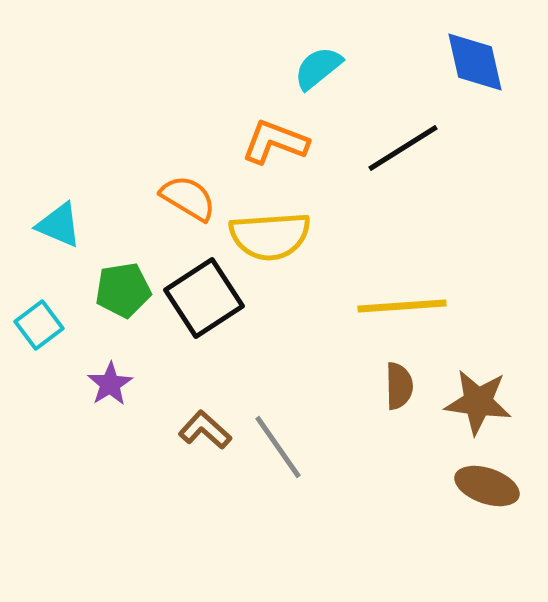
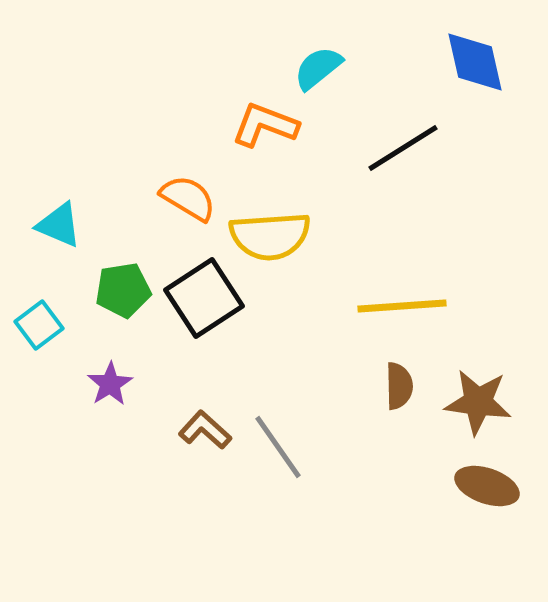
orange L-shape: moved 10 px left, 17 px up
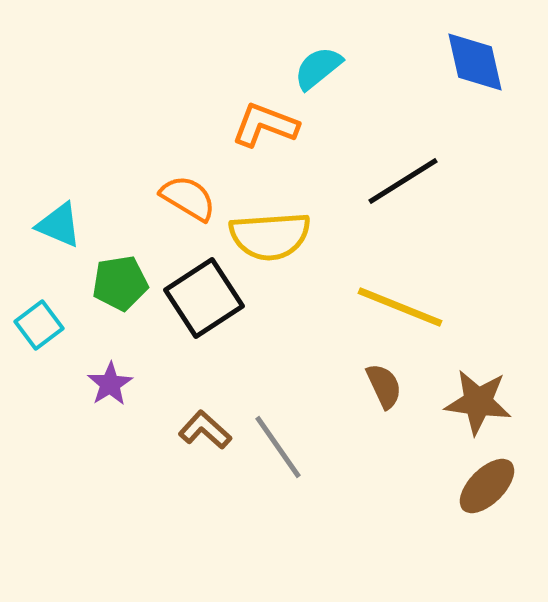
black line: moved 33 px down
green pentagon: moved 3 px left, 7 px up
yellow line: moved 2 px left, 1 px down; rotated 26 degrees clockwise
brown semicircle: moved 15 px left; rotated 24 degrees counterclockwise
brown ellipse: rotated 64 degrees counterclockwise
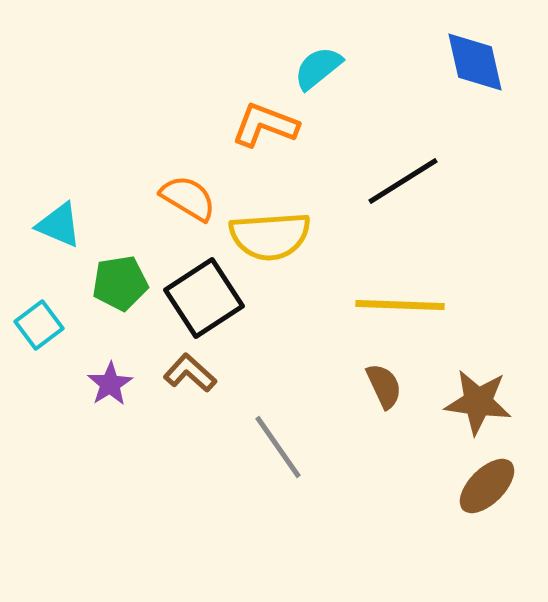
yellow line: moved 2 px up; rotated 20 degrees counterclockwise
brown L-shape: moved 15 px left, 57 px up
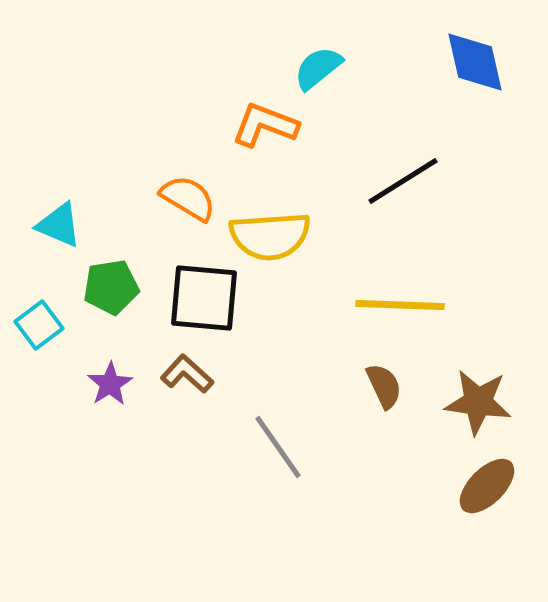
green pentagon: moved 9 px left, 4 px down
black square: rotated 38 degrees clockwise
brown L-shape: moved 3 px left, 1 px down
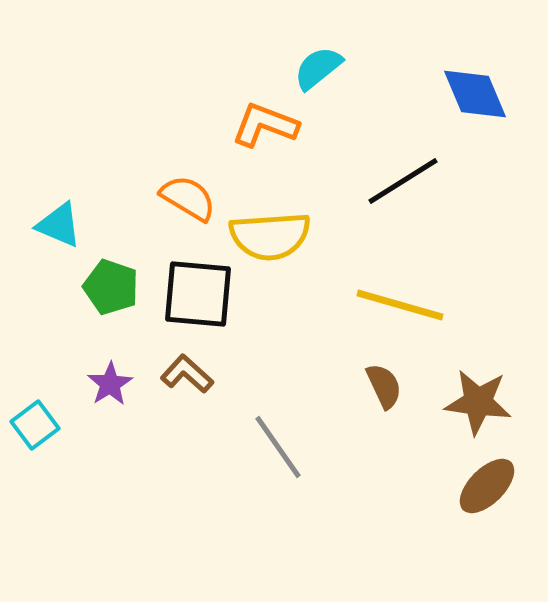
blue diamond: moved 32 px down; rotated 10 degrees counterclockwise
green pentagon: rotated 28 degrees clockwise
black square: moved 6 px left, 4 px up
yellow line: rotated 14 degrees clockwise
cyan square: moved 4 px left, 100 px down
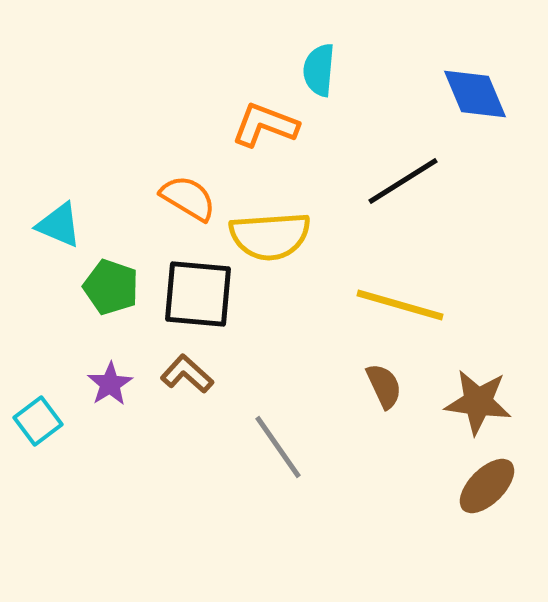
cyan semicircle: moved 1 px right, 2 px down; rotated 46 degrees counterclockwise
cyan square: moved 3 px right, 4 px up
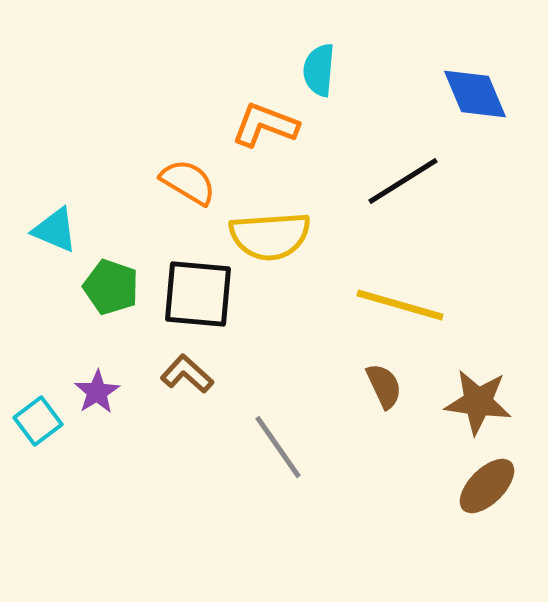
orange semicircle: moved 16 px up
cyan triangle: moved 4 px left, 5 px down
purple star: moved 13 px left, 8 px down
